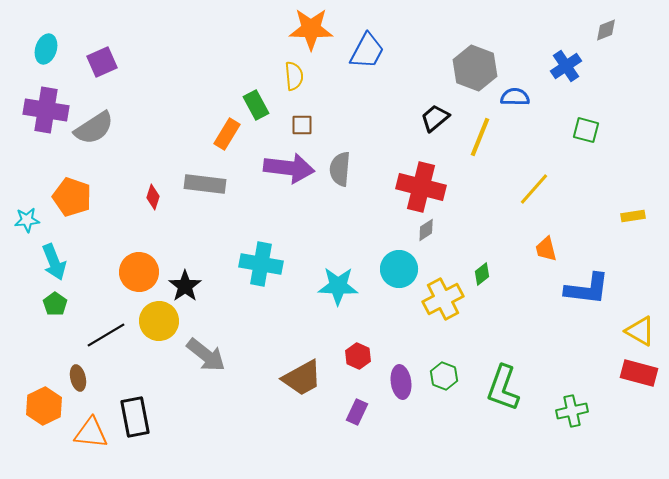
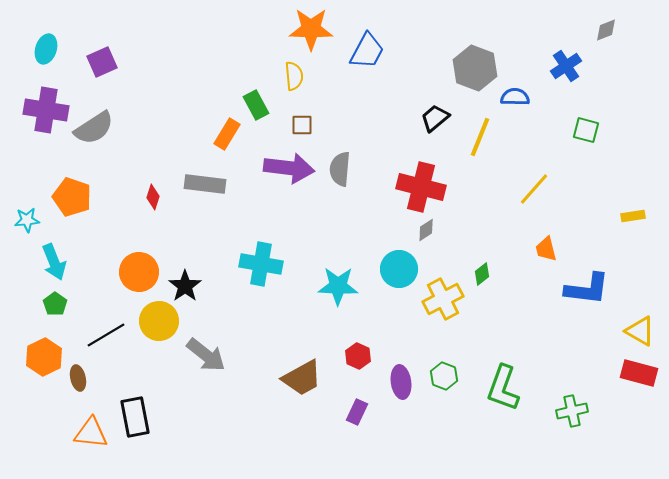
orange hexagon at (44, 406): moved 49 px up
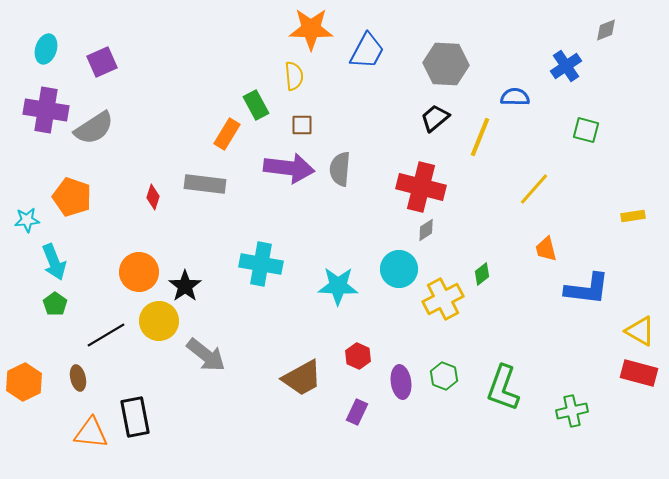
gray hexagon at (475, 68): moved 29 px left, 4 px up; rotated 18 degrees counterclockwise
orange hexagon at (44, 357): moved 20 px left, 25 px down
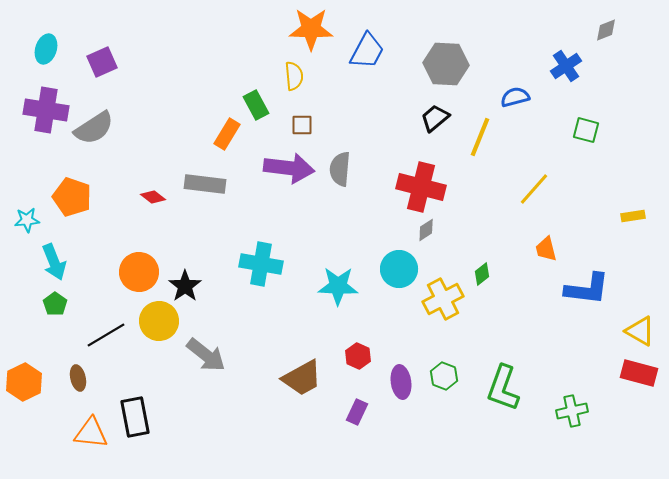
blue semicircle at (515, 97): rotated 16 degrees counterclockwise
red diamond at (153, 197): rotated 70 degrees counterclockwise
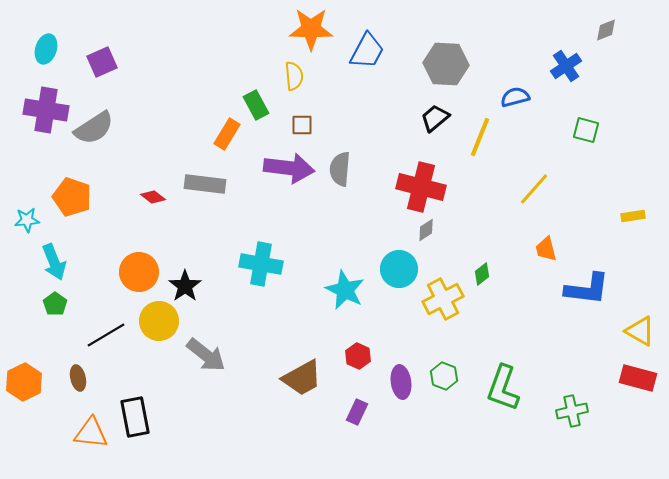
cyan star at (338, 286): moved 7 px right, 4 px down; rotated 24 degrees clockwise
red rectangle at (639, 373): moved 1 px left, 5 px down
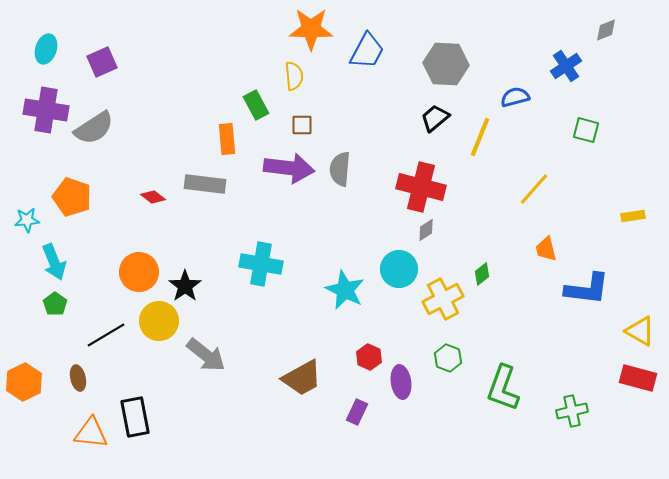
orange rectangle at (227, 134): moved 5 px down; rotated 36 degrees counterclockwise
red hexagon at (358, 356): moved 11 px right, 1 px down
green hexagon at (444, 376): moved 4 px right, 18 px up
